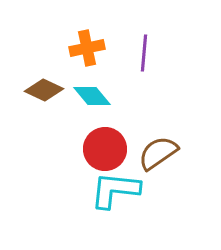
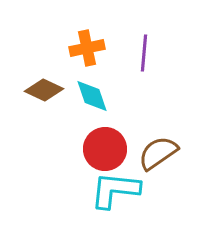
cyan diamond: rotated 21 degrees clockwise
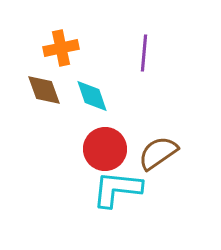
orange cross: moved 26 px left
brown diamond: rotated 45 degrees clockwise
cyan L-shape: moved 2 px right, 1 px up
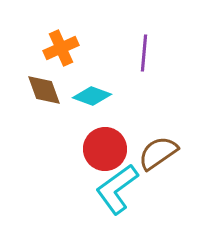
orange cross: rotated 12 degrees counterclockwise
cyan diamond: rotated 51 degrees counterclockwise
cyan L-shape: rotated 42 degrees counterclockwise
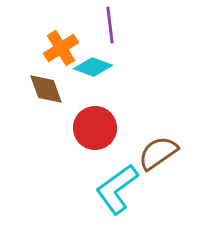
orange cross: rotated 8 degrees counterclockwise
purple line: moved 34 px left, 28 px up; rotated 12 degrees counterclockwise
brown diamond: moved 2 px right, 1 px up
cyan diamond: moved 1 px right, 29 px up
red circle: moved 10 px left, 21 px up
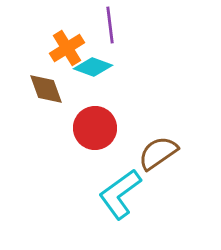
orange cross: moved 6 px right
cyan L-shape: moved 3 px right, 5 px down
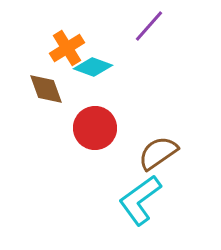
purple line: moved 39 px right, 1 px down; rotated 48 degrees clockwise
cyan L-shape: moved 20 px right, 6 px down
